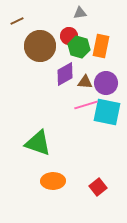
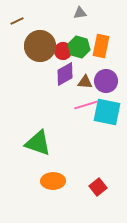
red circle: moved 6 px left, 15 px down
purple circle: moved 2 px up
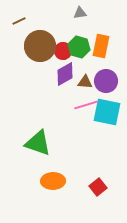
brown line: moved 2 px right
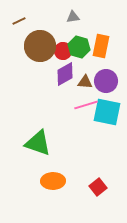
gray triangle: moved 7 px left, 4 px down
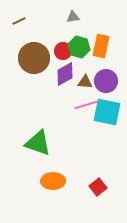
brown circle: moved 6 px left, 12 px down
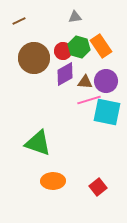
gray triangle: moved 2 px right
orange rectangle: rotated 45 degrees counterclockwise
pink line: moved 3 px right, 5 px up
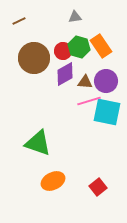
pink line: moved 1 px down
orange ellipse: rotated 25 degrees counterclockwise
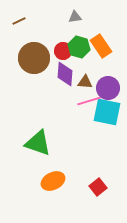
purple diamond: rotated 55 degrees counterclockwise
purple circle: moved 2 px right, 7 px down
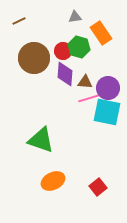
orange rectangle: moved 13 px up
pink line: moved 1 px right, 3 px up
green triangle: moved 3 px right, 3 px up
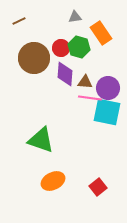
red circle: moved 2 px left, 3 px up
pink line: rotated 25 degrees clockwise
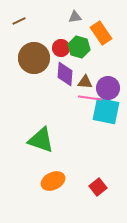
cyan square: moved 1 px left, 1 px up
